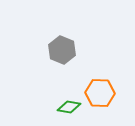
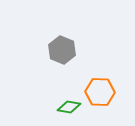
orange hexagon: moved 1 px up
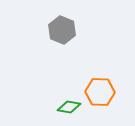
gray hexagon: moved 20 px up
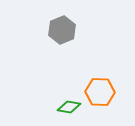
gray hexagon: rotated 16 degrees clockwise
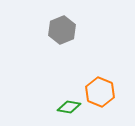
orange hexagon: rotated 20 degrees clockwise
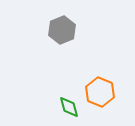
green diamond: rotated 65 degrees clockwise
